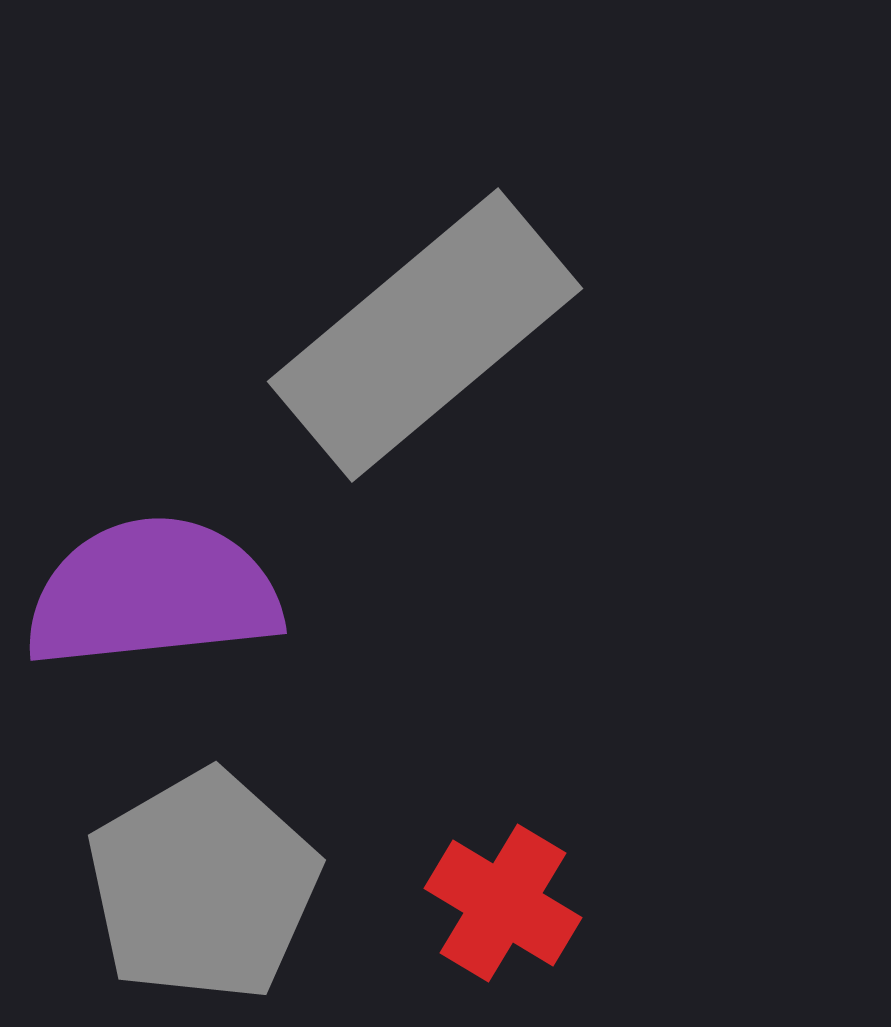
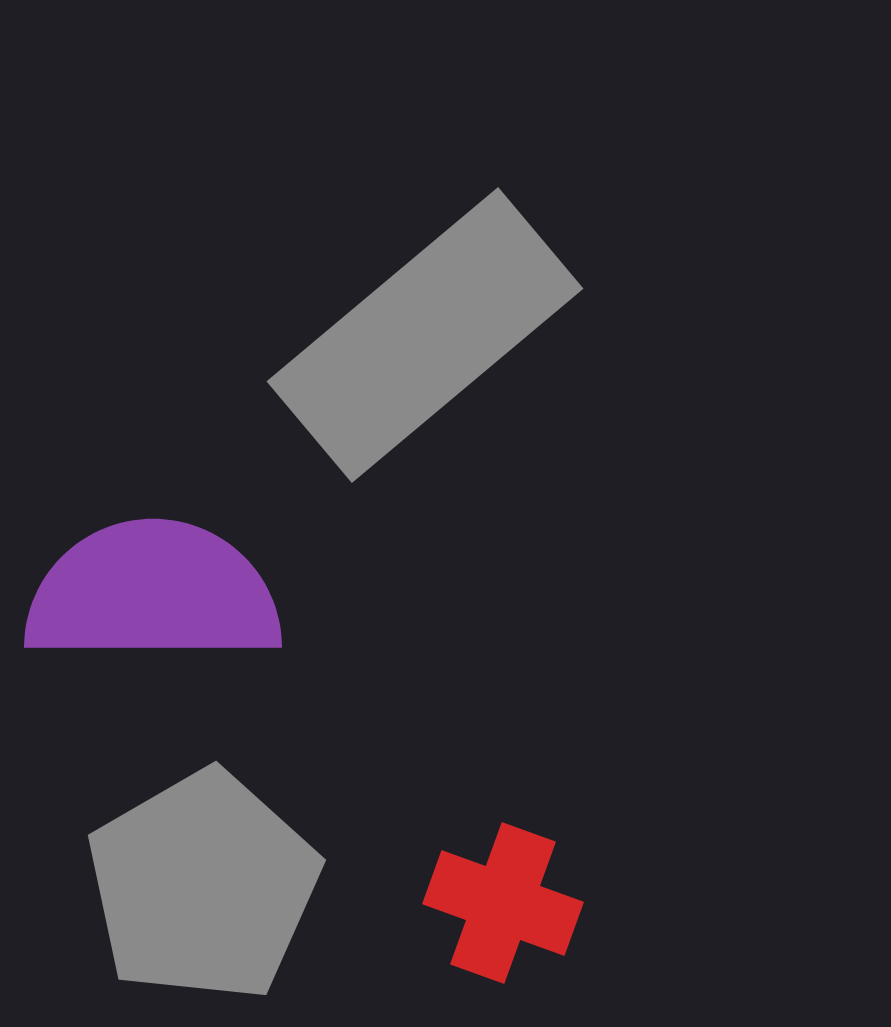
purple semicircle: rotated 6 degrees clockwise
red cross: rotated 11 degrees counterclockwise
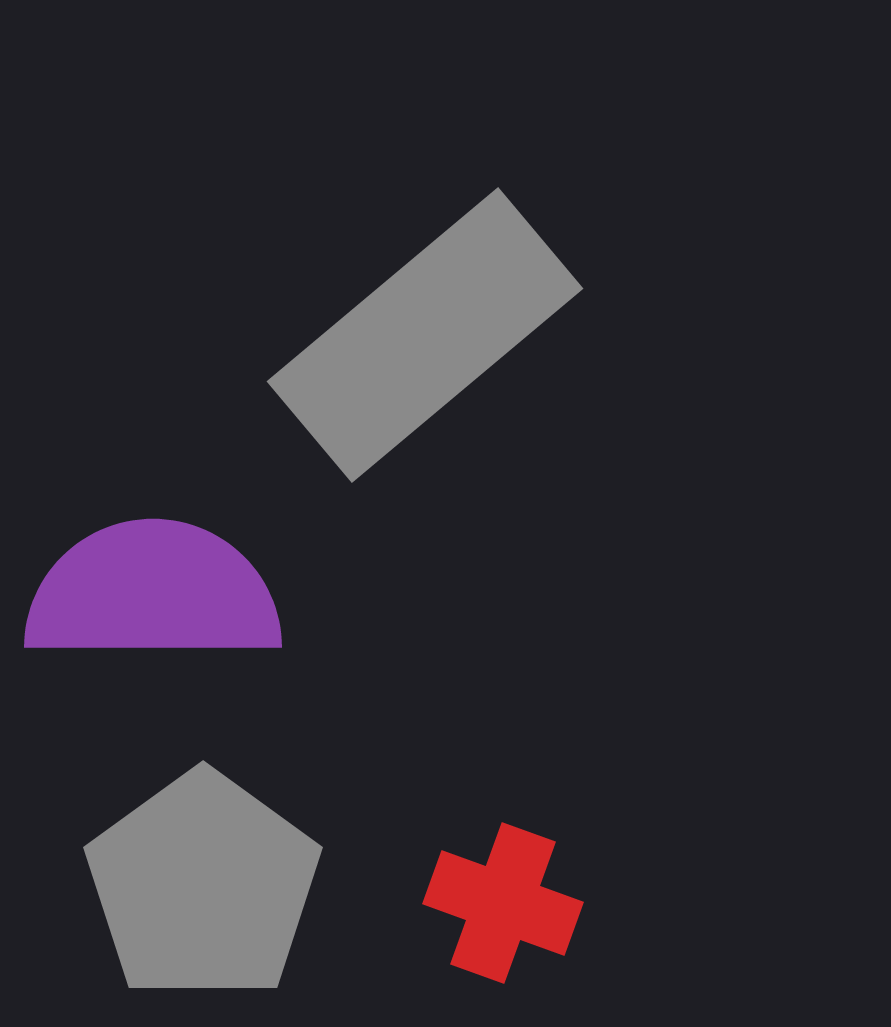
gray pentagon: rotated 6 degrees counterclockwise
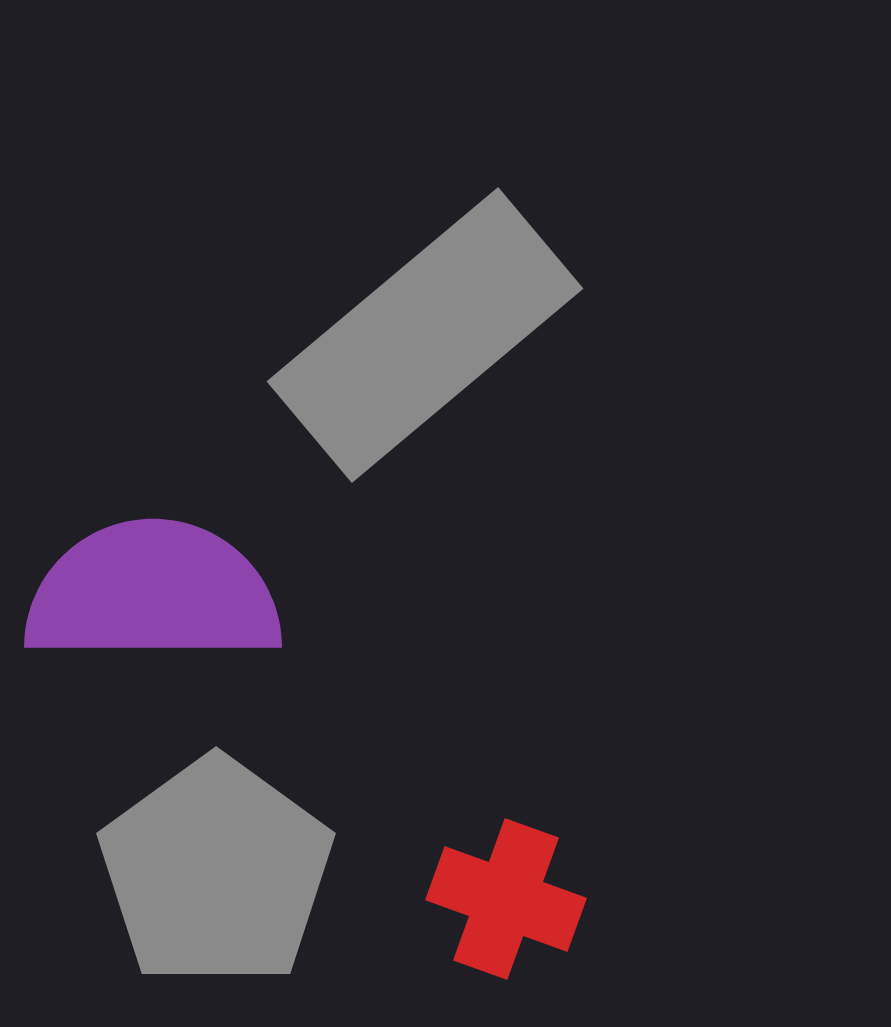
gray pentagon: moved 13 px right, 14 px up
red cross: moved 3 px right, 4 px up
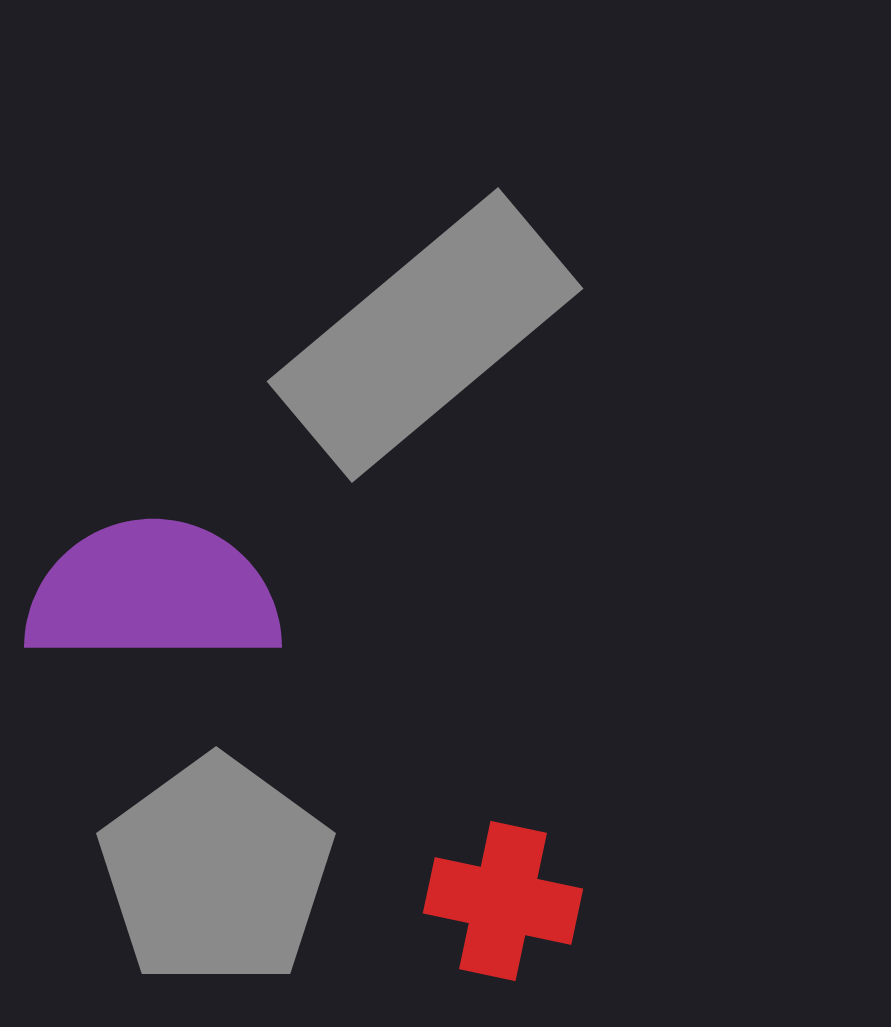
red cross: moved 3 px left, 2 px down; rotated 8 degrees counterclockwise
